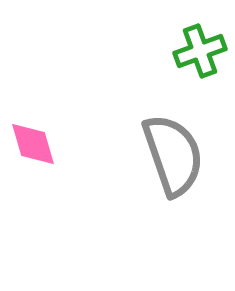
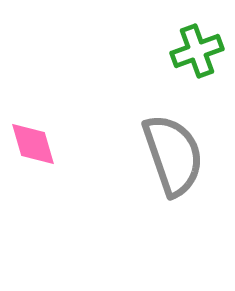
green cross: moved 3 px left
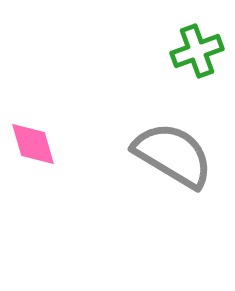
gray semicircle: rotated 40 degrees counterclockwise
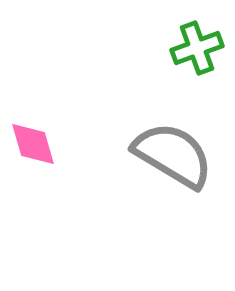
green cross: moved 3 px up
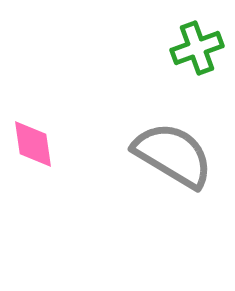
pink diamond: rotated 8 degrees clockwise
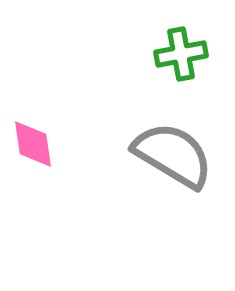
green cross: moved 16 px left, 6 px down; rotated 9 degrees clockwise
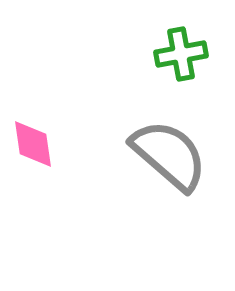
gray semicircle: moved 4 px left; rotated 10 degrees clockwise
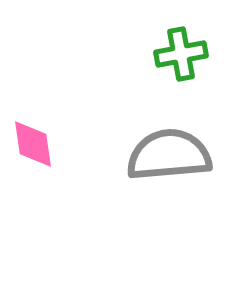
gray semicircle: rotated 46 degrees counterclockwise
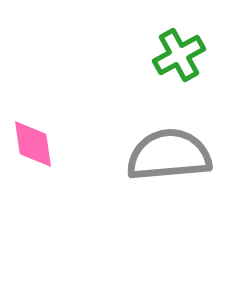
green cross: moved 2 px left, 1 px down; rotated 18 degrees counterclockwise
